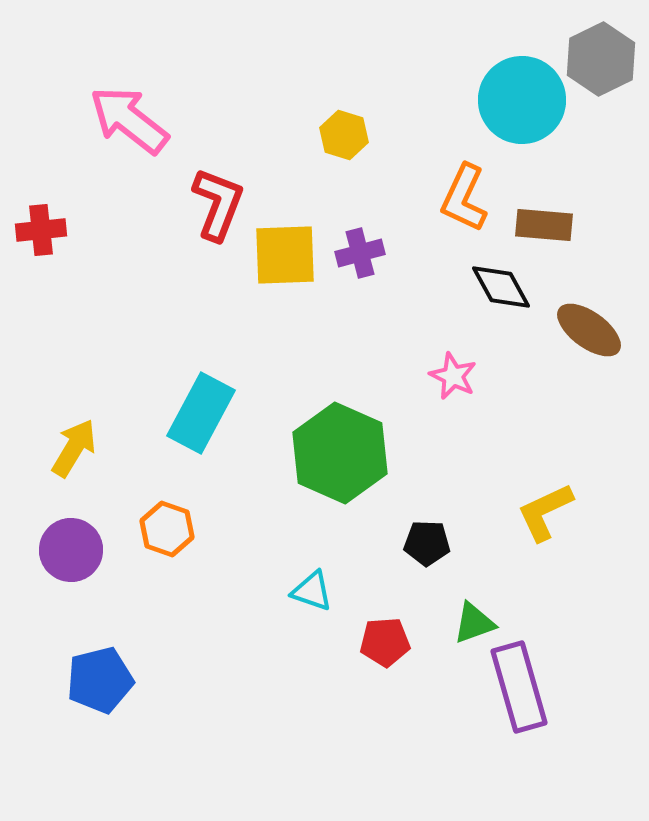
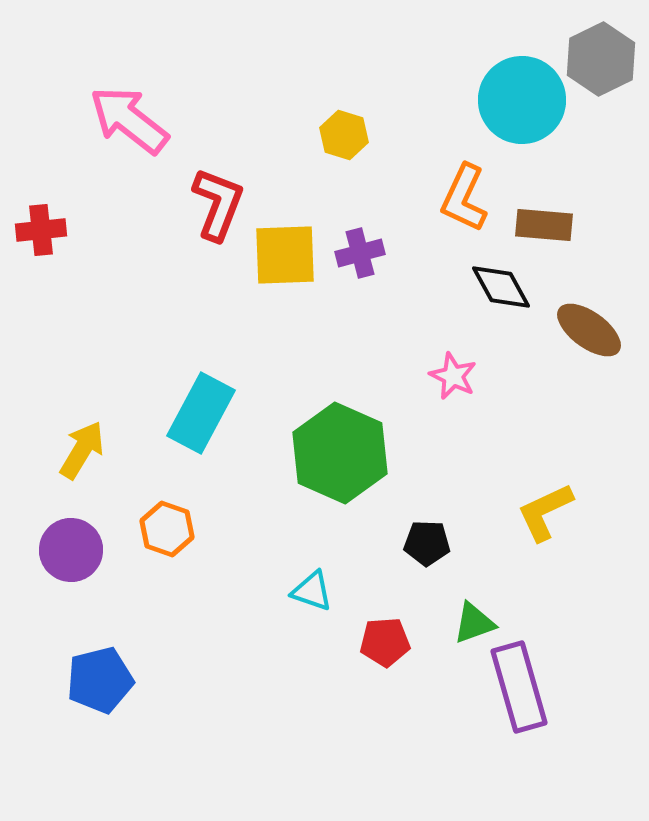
yellow arrow: moved 8 px right, 2 px down
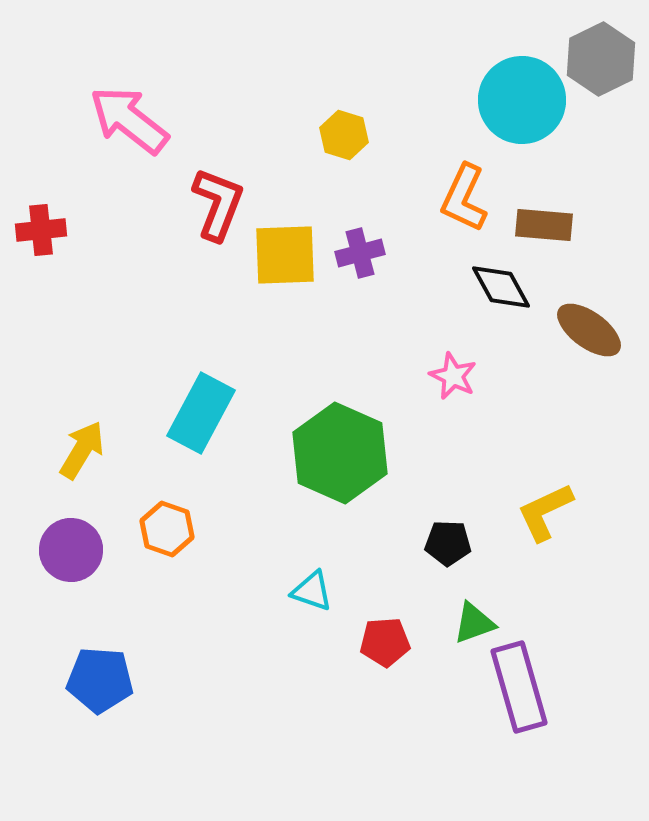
black pentagon: moved 21 px right
blue pentagon: rotated 18 degrees clockwise
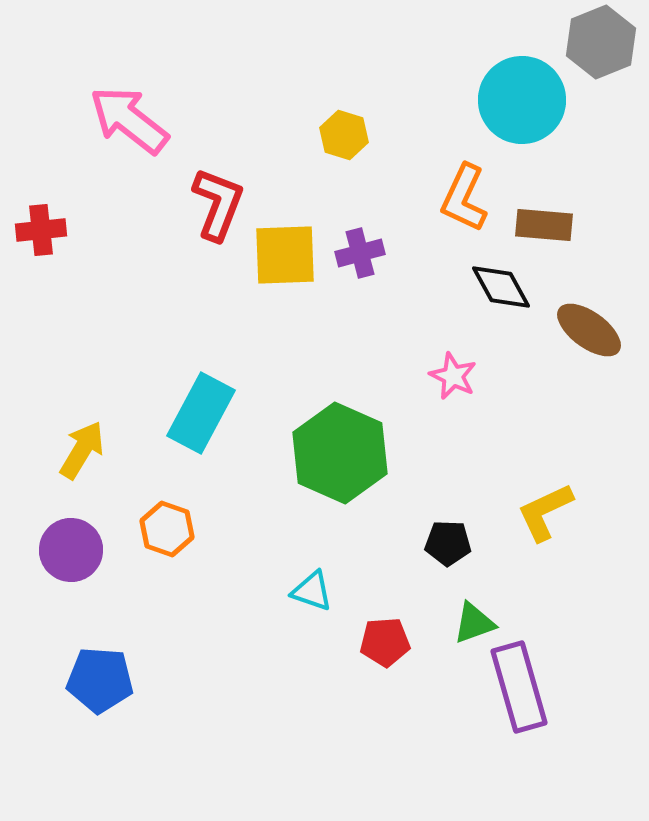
gray hexagon: moved 17 px up; rotated 4 degrees clockwise
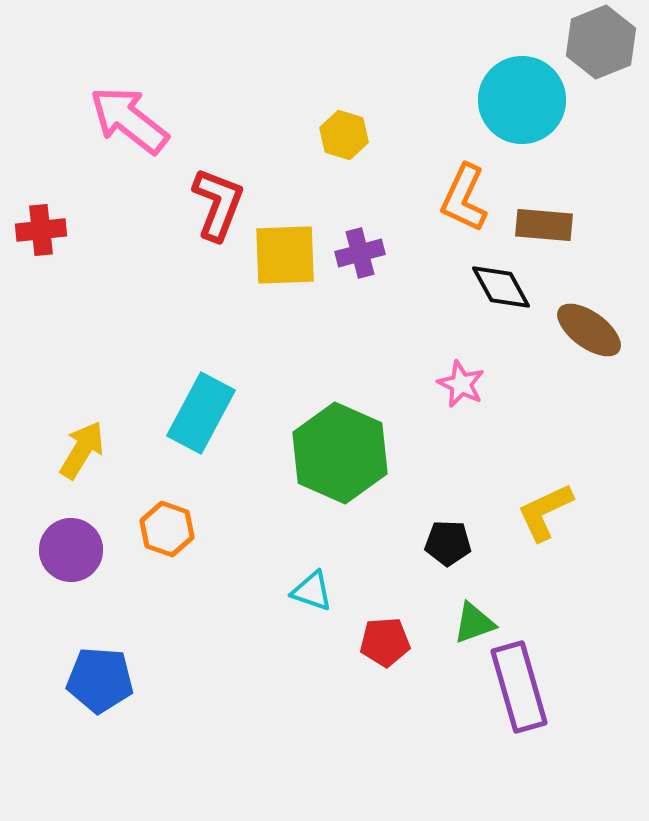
pink star: moved 8 px right, 8 px down
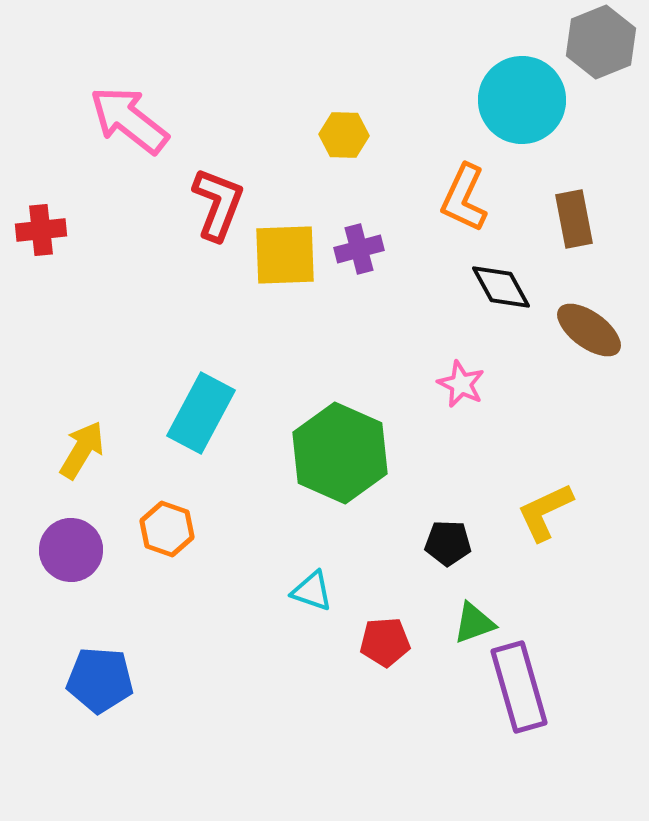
yellow hexagon: rotated 15 degrees counterclockwise
brown rectangle: moved 30 px right, 6 px up; rotated 74 degrees clockwise
purple cross: moved 1 px left, 4 px up
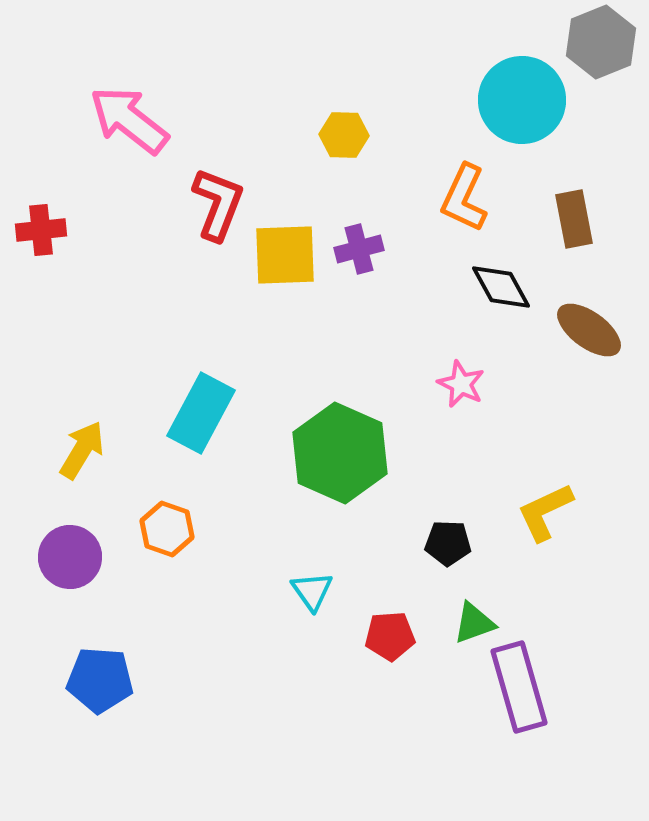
purple circle: moved 1 px left, 7 px down
cyan triangle: rotated 36 degrees clockwise
red pentagon: moved 5 px right, 6 px up
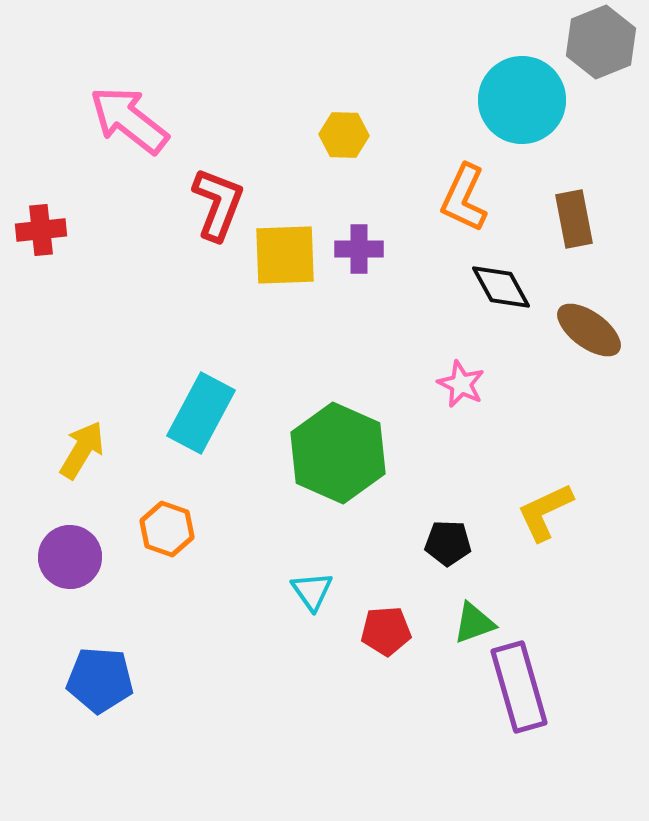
purple cross: rotated 15 degrees clockwise
green hexagon: moved 2 px left
red pentagon: moved 4 px left, 5 px up
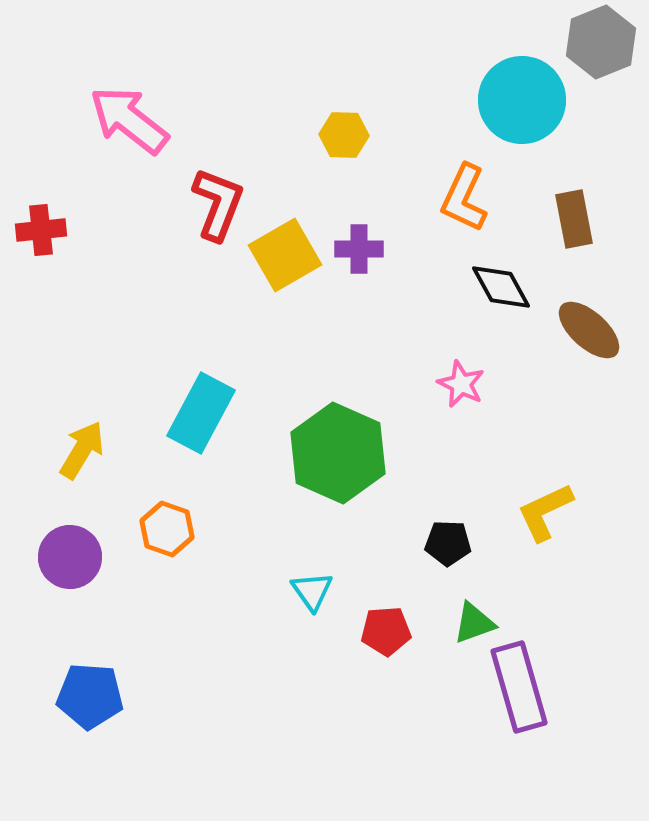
yellow square: rotated 28 degrees counterclockwise
brown ellipse: rotated 6 degrees clockwise
blue pentagon: moved 10 px left, 16 px down
